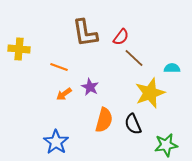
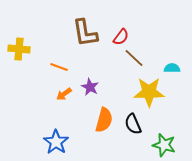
yellow star: moved 1 px left, 1 px up; rotated 20 degrees clockwise
green star: moved 2 px left; rotated 25 degrees clockwise
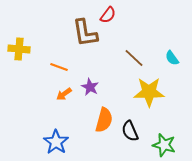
red semicircle: moved 13 px left, 22 px up
cyan semicircle: moved 10 px up; rotated 126 degrees counterclockwise
black semicircle: moved 3 px left, 7 px down
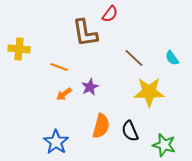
red semicircle: moved 2 px right, 1 px up
purple star: rotated 18 degrees clockwise
orange semicircle: moved 3 px left, 6 px down
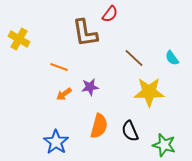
yellow cross: moved 10 px up; rotated 25 degrees clockwise
purple star: rotated 18 degrees clockwise
orange semicircle: moved 2 px left
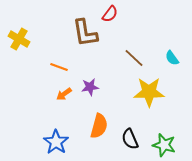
black semicircle: moved 8 px down
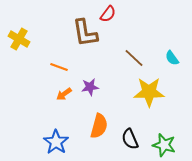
red semicircle: moved 2 px left
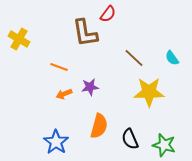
orange arrow: rotated 14 degrees clockwise
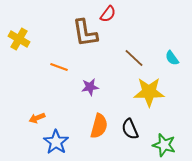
orange arrow: moved 27 px left, 24 px down
black semicircle: moved 10 px up
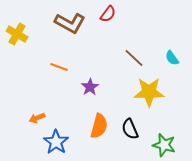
brown L-shape: moved 15 px left, 10 px up; rotated 52 degrees counterclockwise
yellow cross: moved 2 px left, 5 px up
purple star: rotated 24 degrees counterclockwise
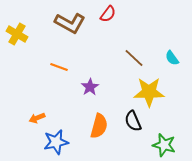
black semicircle: moved 3 px right, 8 px up
blue star: rotated 25 degrees clockwise
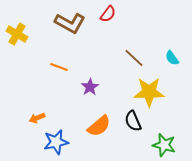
orange semicircle: rotated 35 degrees clockwise
